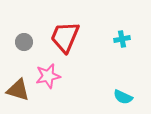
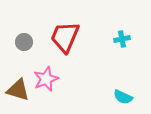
pink star: moved 2 px left, 3 px down; rotated 10 degrees counterclockwise
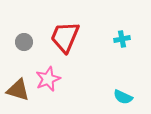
pink star: moved 2 px right
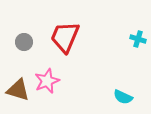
cyan cross: moved 16 px right; rotated 28 degrees clockwise
pink star: moved 1 px left, 2 px down
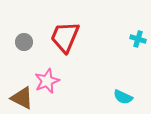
brown triangle: moved 4 px right, 8 px down; rotated 10 degrees clockwise
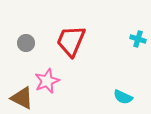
red trapezoid: moved 6 px right, 4 px down
gray circle: moved 2 px right, 1 px down
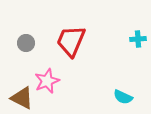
cyan cross: rotated 21 degrees counterclockwise
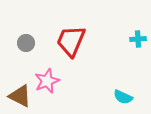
brown triangle: moved 2 px left, 2 px up
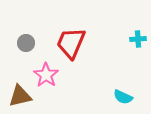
red trapezoid: moved 2 px down
pink star: moved 1 px left, 6 px up; rotated 15 degrees counterclockwise
brown triangle: rotated 40 degrees counterclockwise
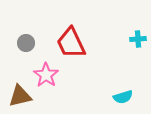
red trapezoid: rotated 48 degrees counterclockwise
cyan semicircle: rotated 42 degrees counterclockwise
